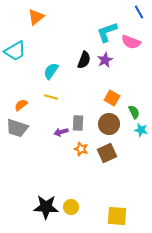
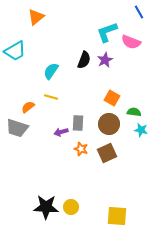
orange semicircle: moved 7 px right, 2 px down
green semicircle: rotated 56 degrees counterclockwise
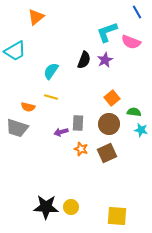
blue line: moved 2 px left
orange square: rotated 21 degrees clockwise
orange semicircle: rotated 128 degrees counterclockwise
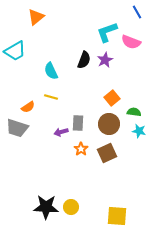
cyan semicircle: rotated 60 degrees counterclockwise
orange semicircle: rotated 48 degrees counterclockwise
cyan star: moved 2 px left, 1 px down
orange star: rotated 16 degrees clockwise
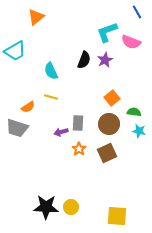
orange star: moved 2 px left
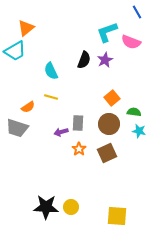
orange triangle: moved 10 px left, 11 px down
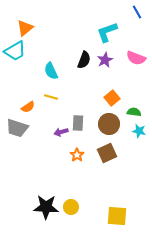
orange triangle: moved 1 px left
pink semicircle: moved 5 px right, 16 px down
orange star: moved 2 px left, 6 px down
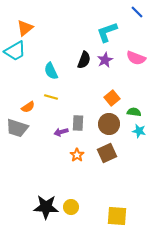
blue line: rotated 16 degrees counterclockwise
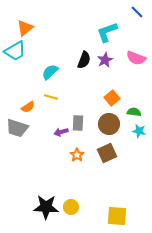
cyan semicircle: moved 1 px left, 1 px down; rotated 72 degrees clockwise
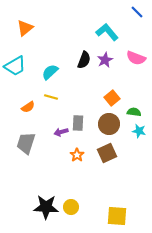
cyan L-shape: rotated 70 degrees clockwise
cyan trapezoid: moved 15 px down
gray trapezoid: moved 9 px right, 15 px down; rotated 90 degrees clockwise
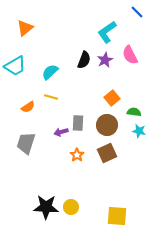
cyan L-shape: rotated 85 degrees counterclockwise
pink semicircle: moved 6 px left, 3 px up; rotated 42 degrees clockwise
brown circle: moved 2 px left, 1 px down
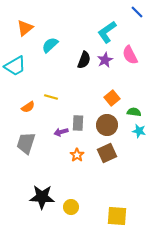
cyan semicircle: moved 27 px up
black star: moved 4 px left, 10 px up
